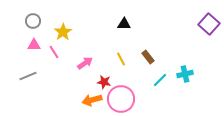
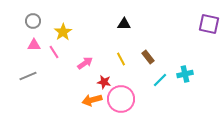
purple square: rotated 30 degrees counterclockwise
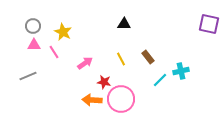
gray circle: moved 5 px down
yellow star: rotated 12 degrees counterclockwise
cyan cross: moved 4 px left, 3 px up
orange arrow: rotated 18 degrees clockwise
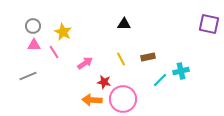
brown rectangle: rotated 64 degrees counterclockwise
pink circle: moved 2 px right
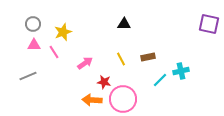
gray circle: moved 2 px up
yellow star: rotated 24 degrees clockwise
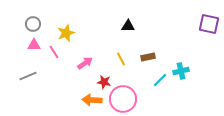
black triangle: moved 4 px right, 2 px down
yellow star: moved 3 px right, 1 px down
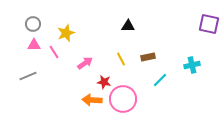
cyan cross: moved 11 px right, 6 px up
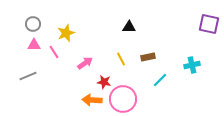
black triangle: moved 1 px right, 1 px down
